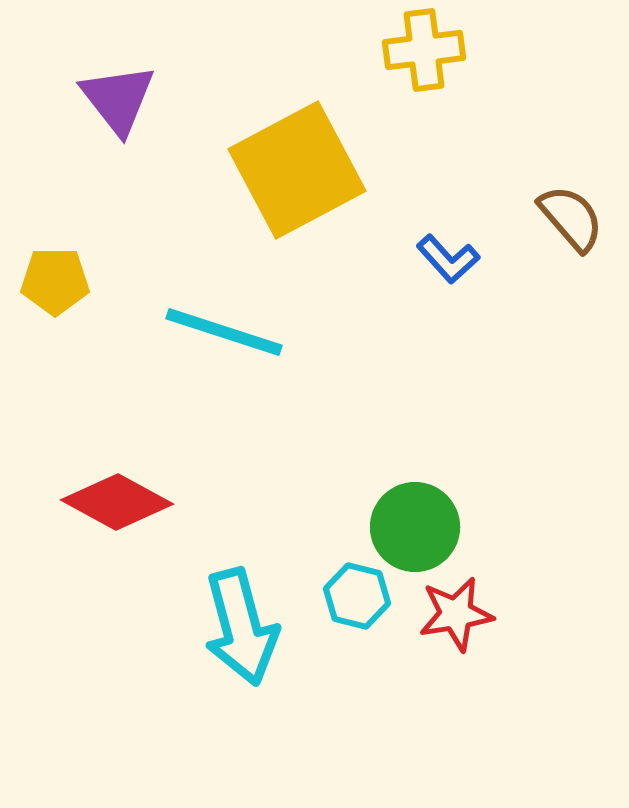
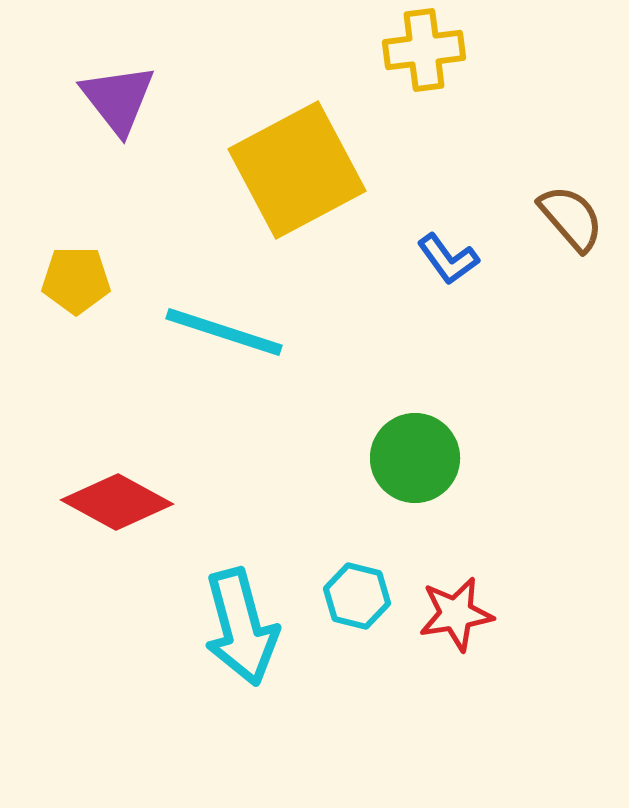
blue L-shape: rotated 6 degrees clockwise
yellow pentagon: moved 21 px right, 1 px up
green circle: moved 69 px up
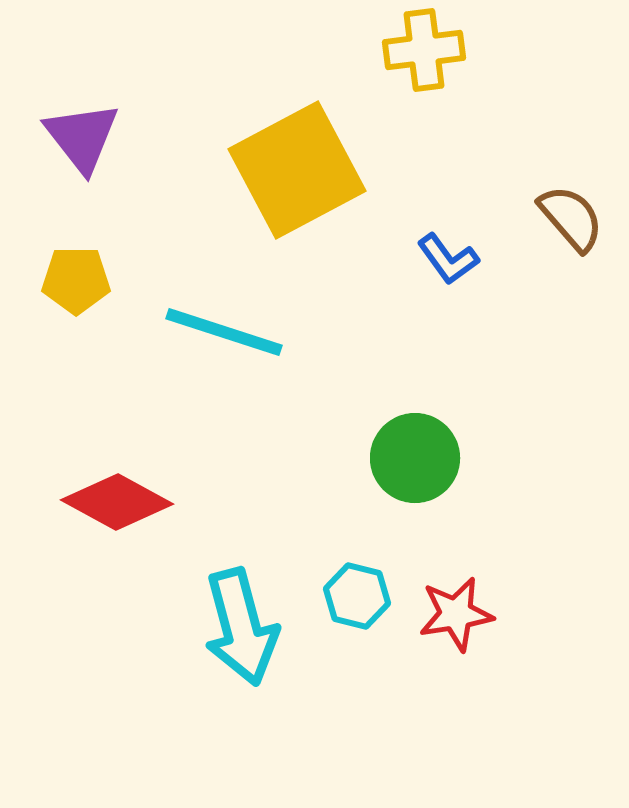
purple triangle: moved 36 px left, 38 px down
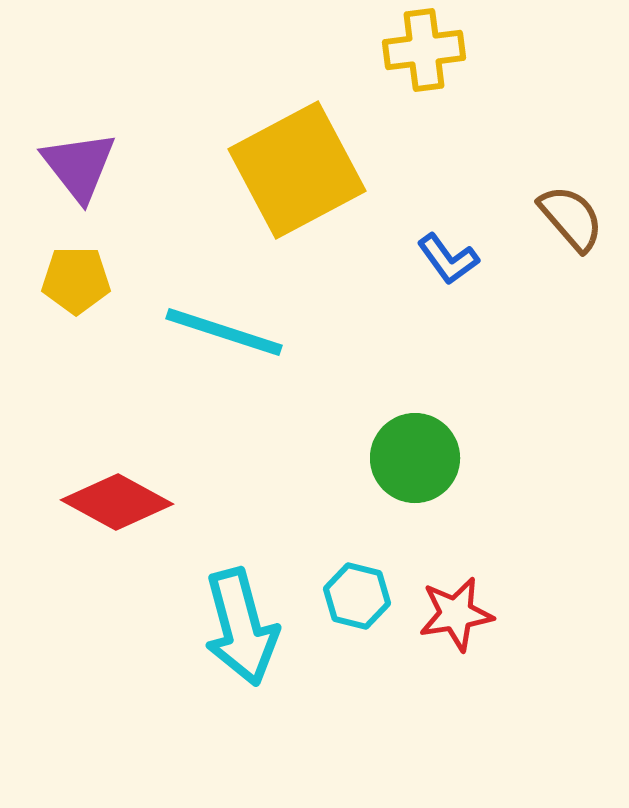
purple triangle: moved 3 px left, 29 px down
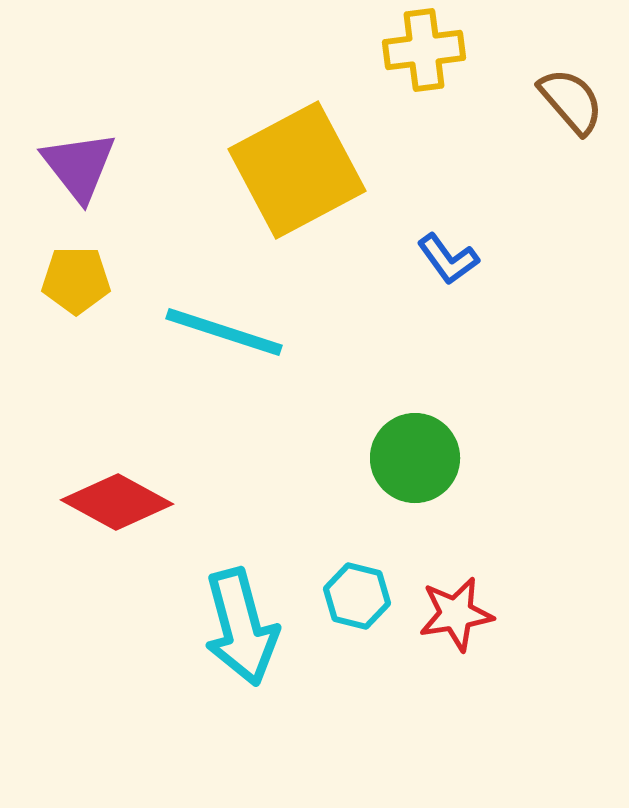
brown semicircle: moved 117 px up
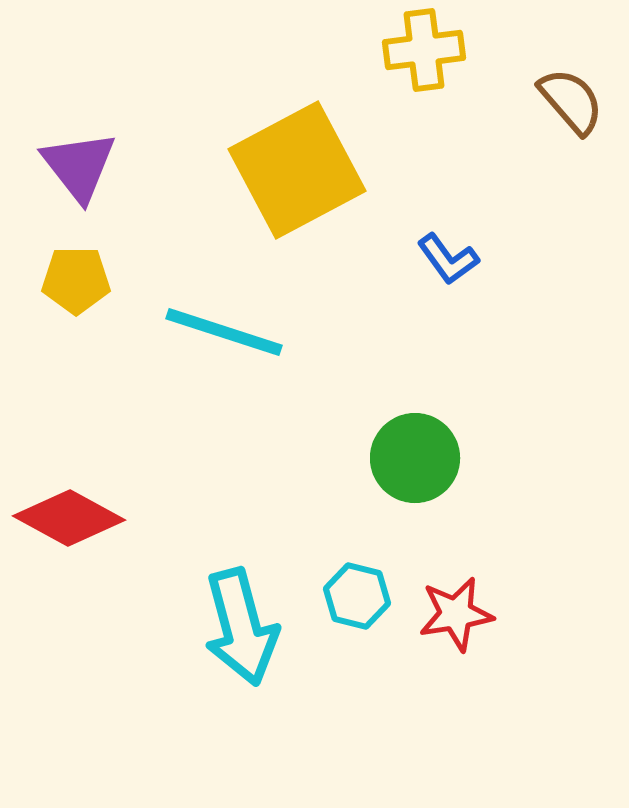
red diamond: moved 48 px left, 16 px down
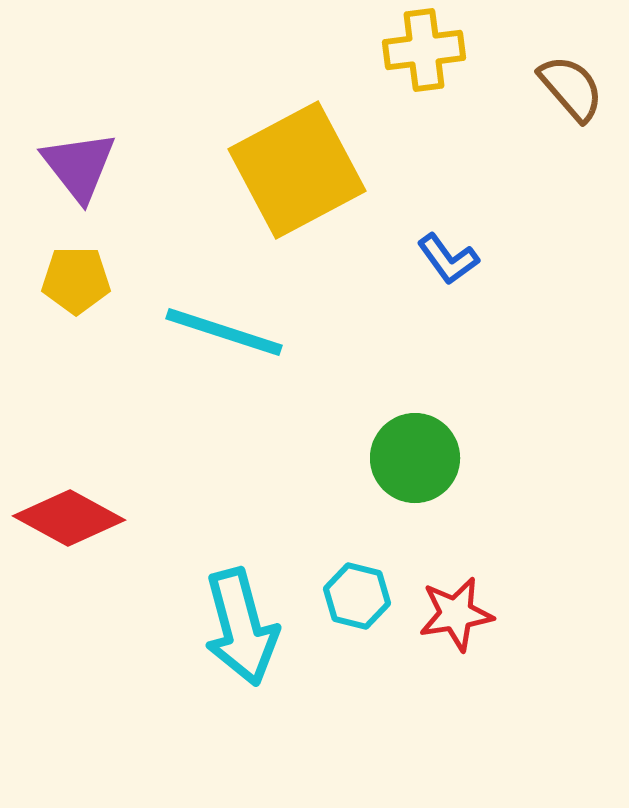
brown semicircle: moved 13 px up
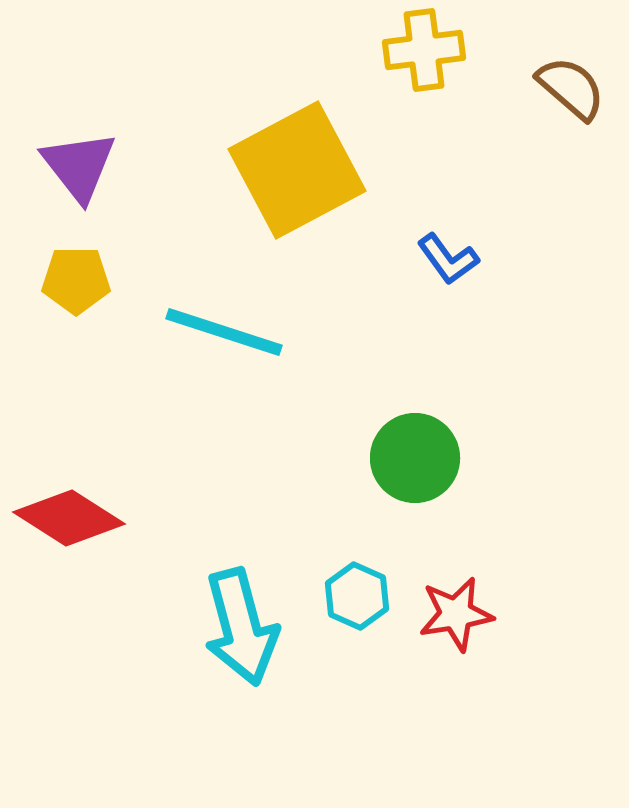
brown semicircle: rotated 8 degrees counterclockwise
red diamond: rotated 4 degrees clockwise
cyan hexagon: rotated 10 degrees clockwise
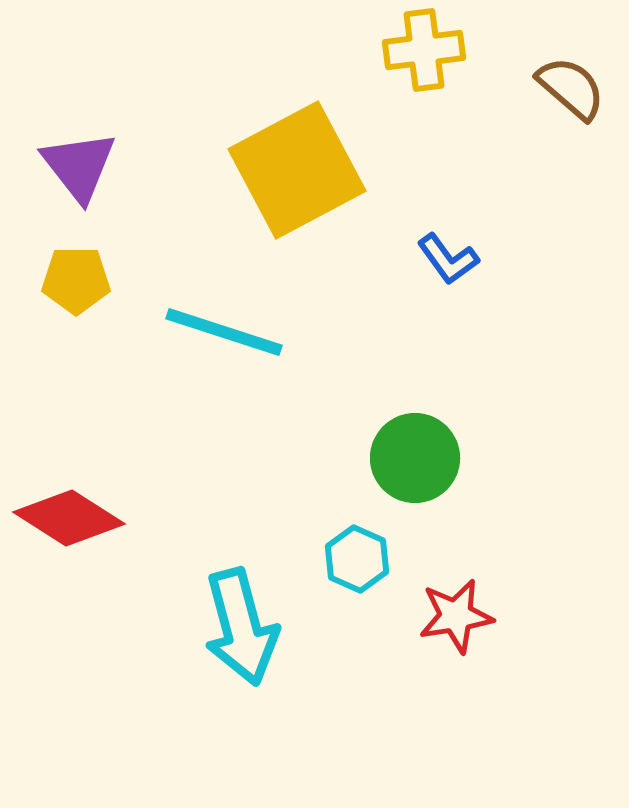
cyan hexagon: moved 37 px up
red star: moved 2 px down
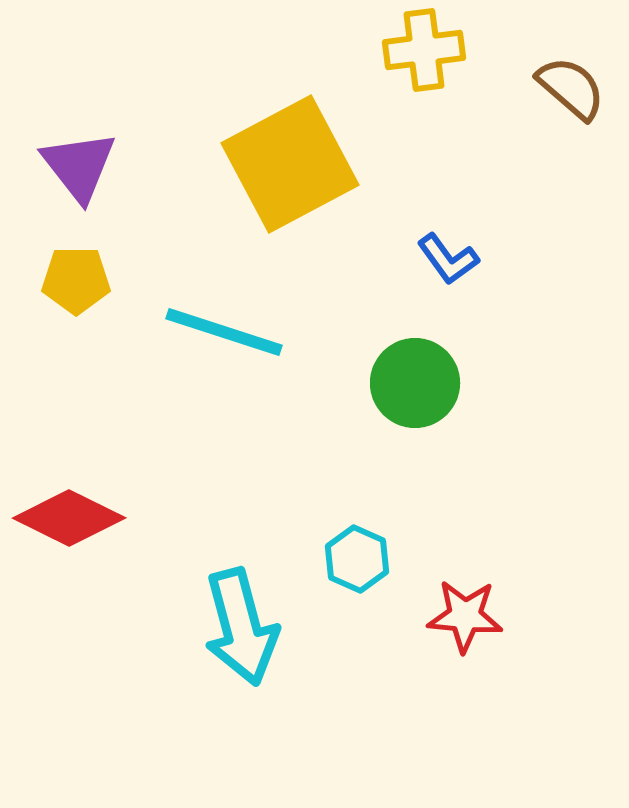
yellow square: moved 7 px left, 6 px up
green circle: moved 75 px up
red diamond: rotated 6 degrees counterclockwise
red star: moved 9 px right; rotated 14 degrees clockwise
